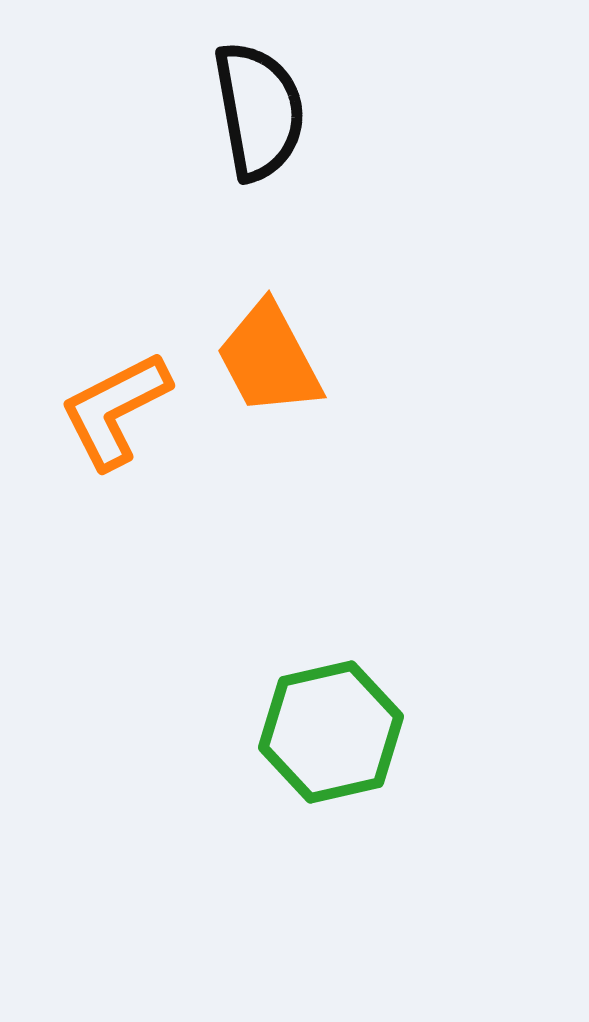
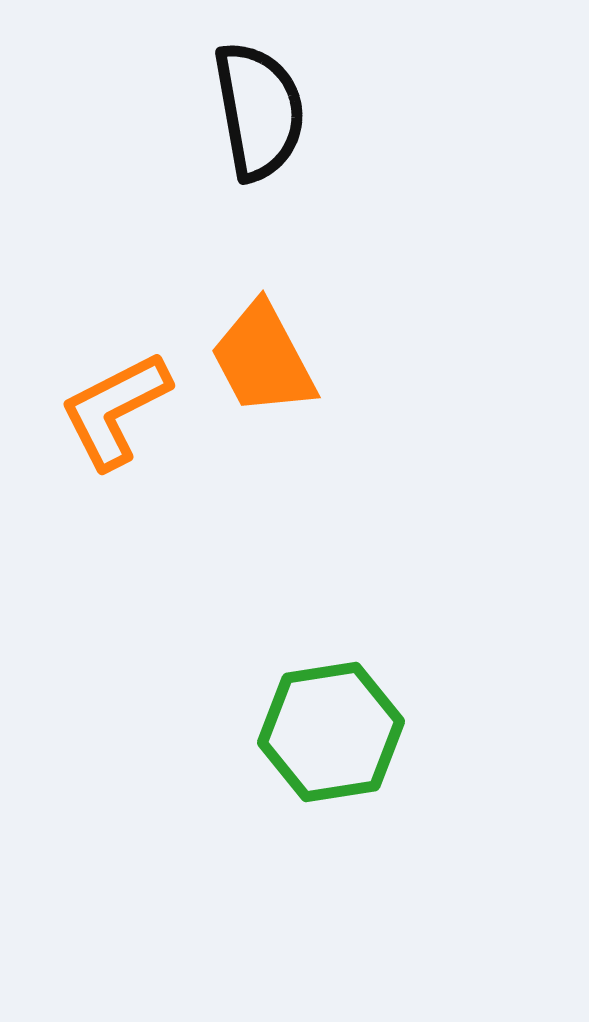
orange trapezoid: moved 6 px left
green hexagon: rotated 4 degrees clockwise
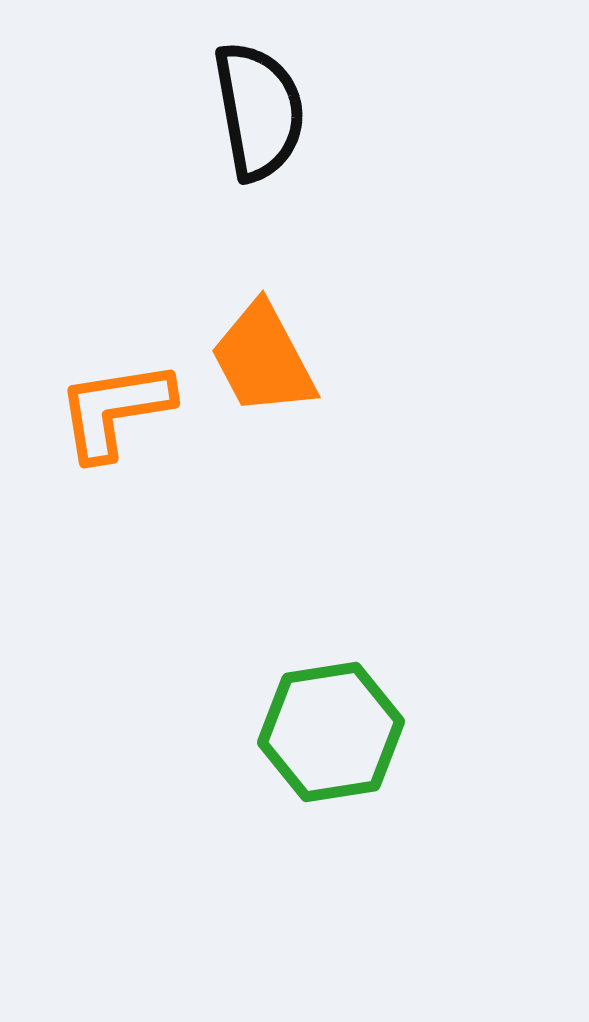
orange L-shape: rotated 18 degrees clockwise
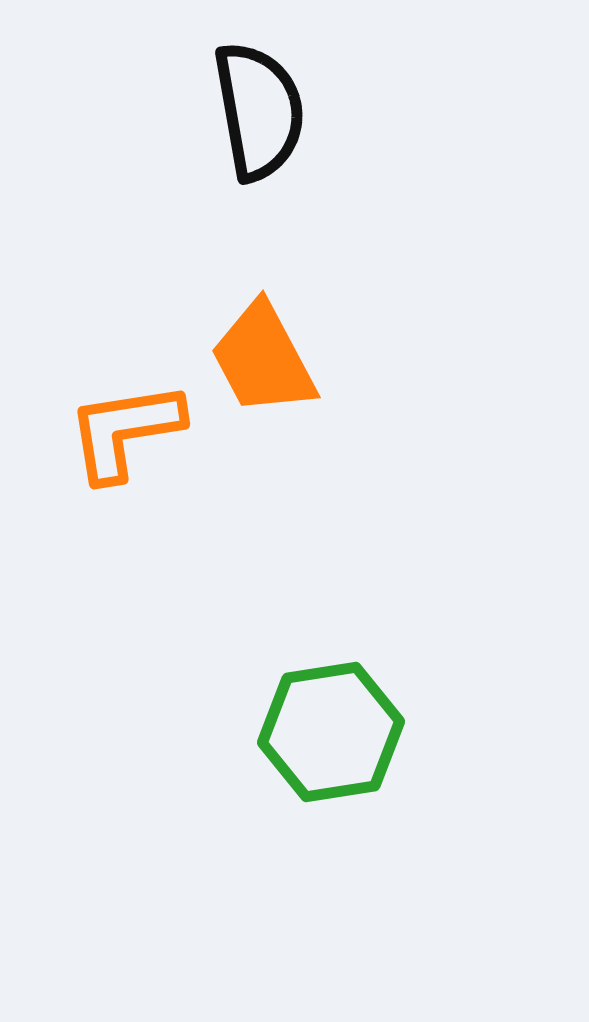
orange L-shape: moved 10 px right, 21 px down
